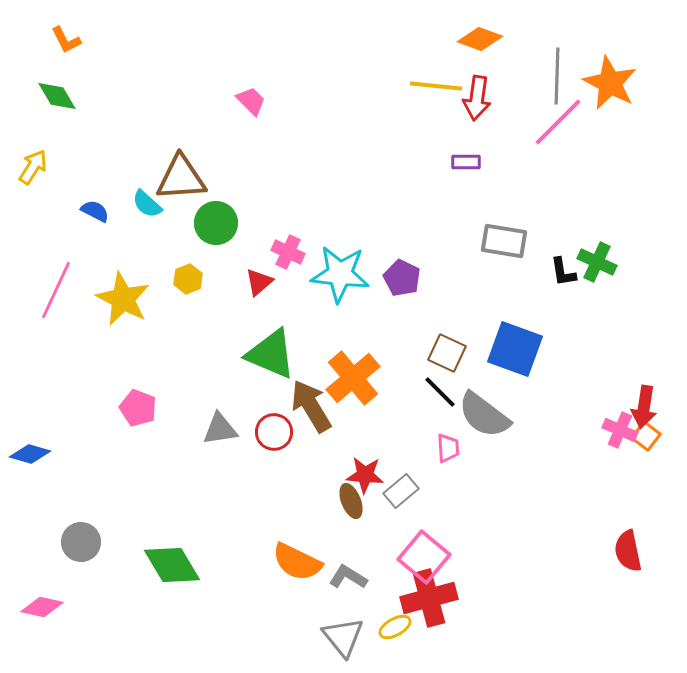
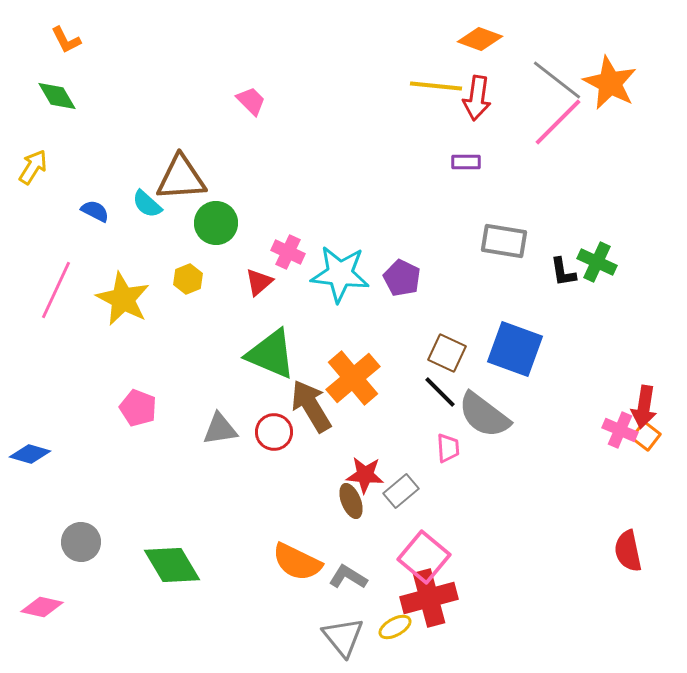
gray line at (557, 76): moved 4 px down; rotated 54 degrees counterclockwise
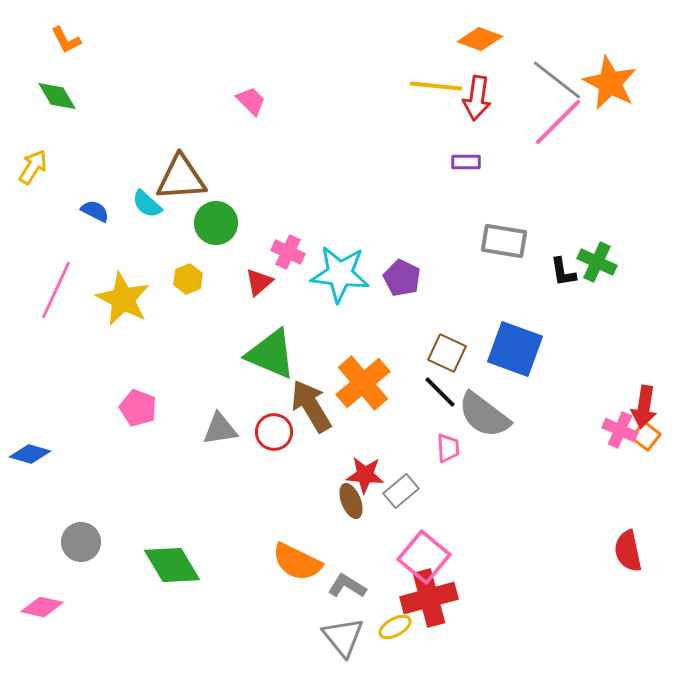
orange cross at (353, 378): moved 10 px right, 5 px down
gray L-shape at (348, 577): moved 1 px left, 9 px down
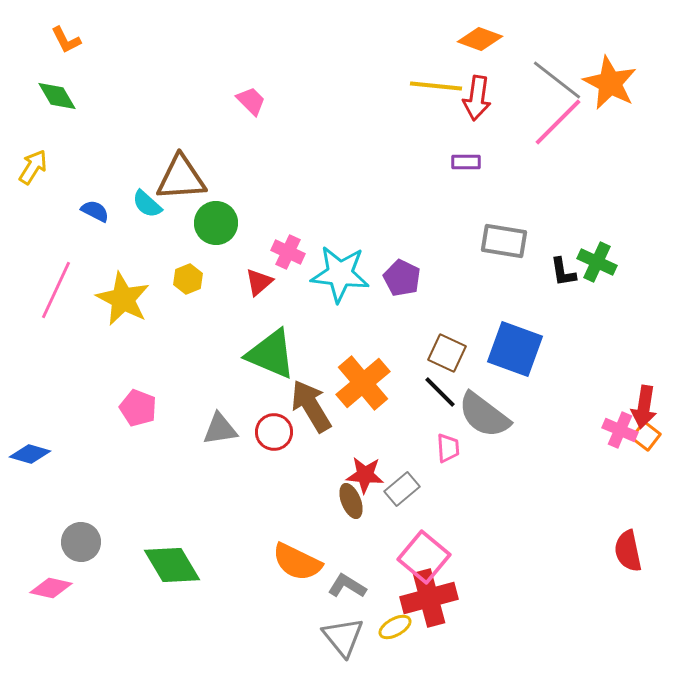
gray rectangle at (401, 491): moved 1 px right, 2 px up
pink diamond at (42, 607): moved 9 px right, 19 px up
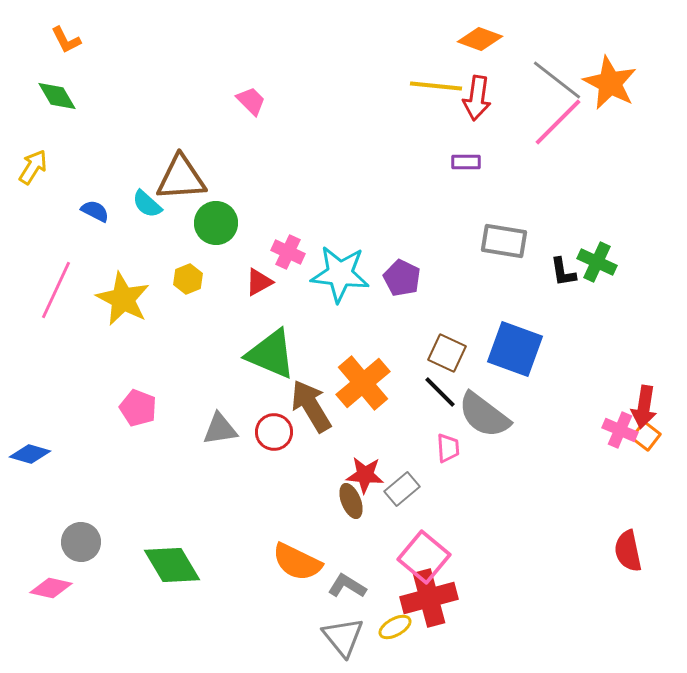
red triangle at (259, 282): rotated 12 degrees clockwise
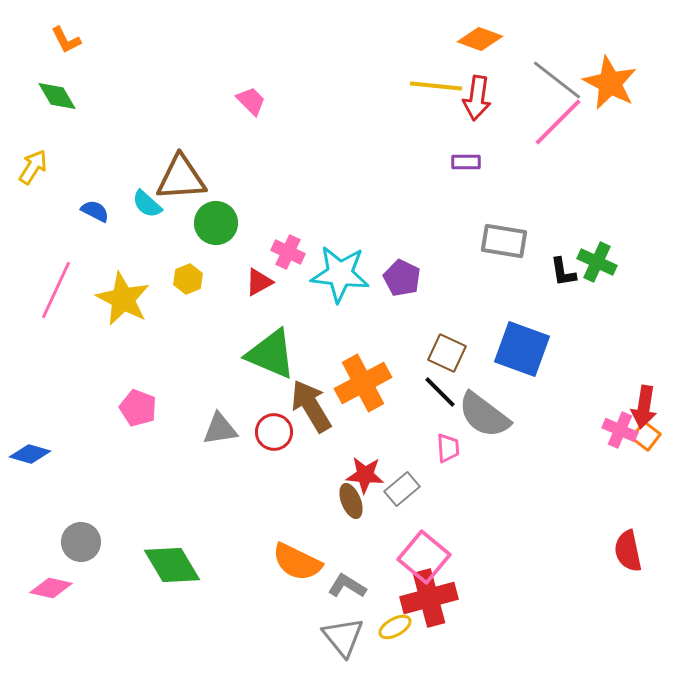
blue square at (515, 349): moved 7 px right
orange cross at (363, 383): rotated 12 degrees clockwise
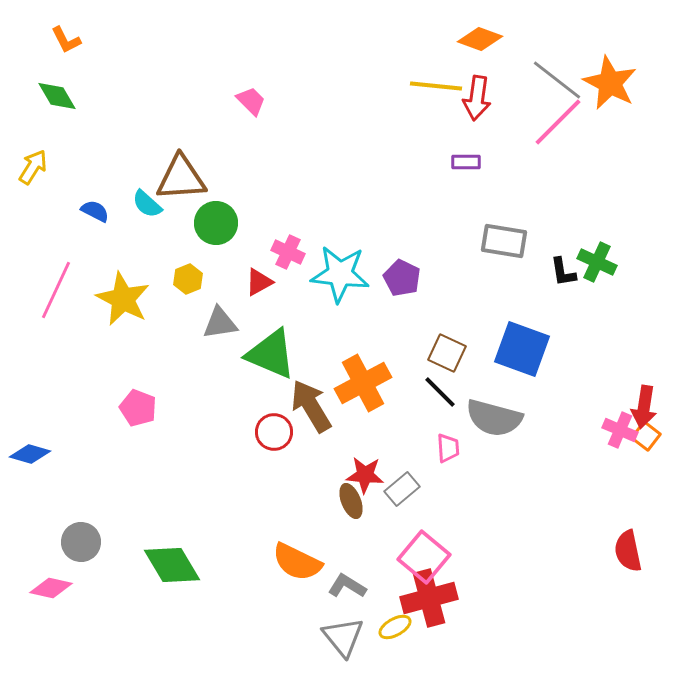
gray semicircle at (484, 415): moved 10 px right, 3 px down; rotated 22 degrees counterclockwise
gray triangle at (220, 429): moved 106 px up
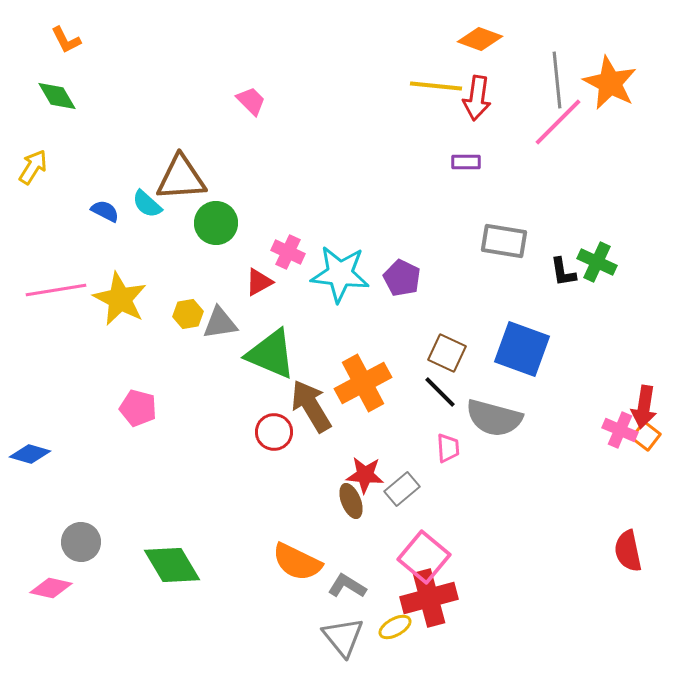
gray line at (557, 80): rotated 46 degrees clockwise
blue semicircle at (95, 211): moved 10 px right
yellow hexagon at (188, 279): moved 35 px down; rotated 12 degrees clockwise
pink line at (56, 290): rotated 56 degrees clockwise
yellow star at (123, 299): moved 3 px left
pink pentagon at (138, 408): rotated 6 degrees counterclockwise
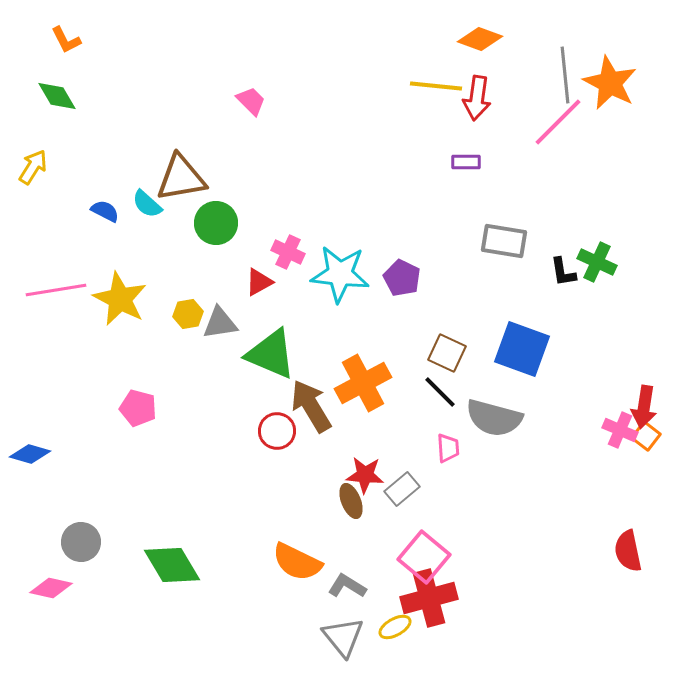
gray line at (557, 80): moved 8 px right, 5 px up
brown triangle at (181, 178): rotated 6 degrees counterclockwise
red circle at (274, 432): moved 3 px right, 1 px up
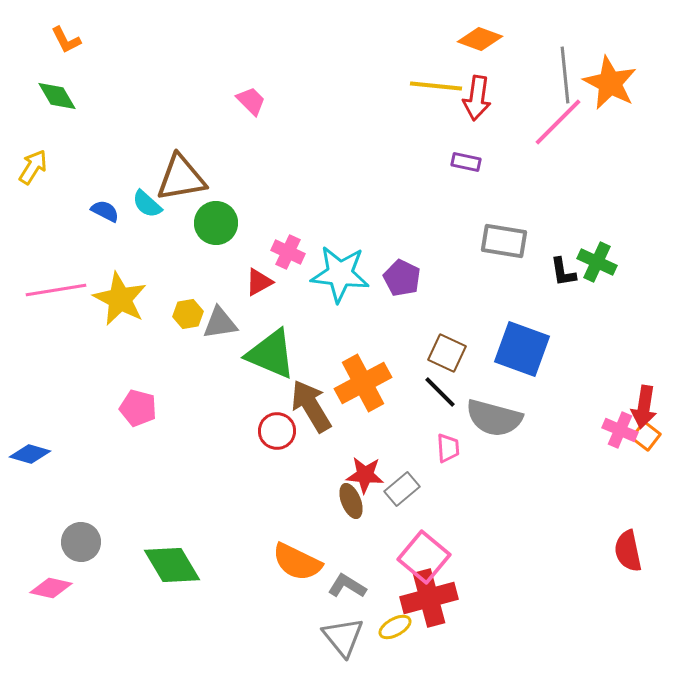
purple rectangle at (466, 162): rotated 12 degrees clockwise
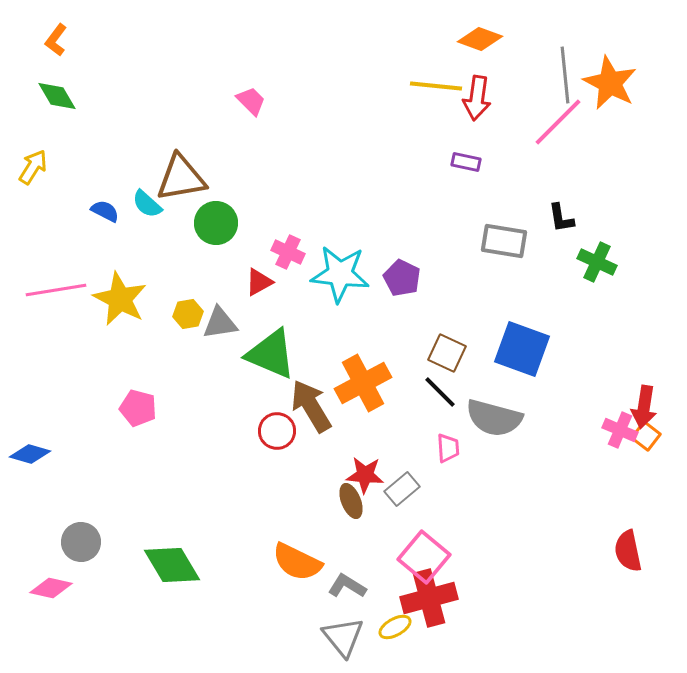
orange L-shape at (66, 40): moved 10 px left; rotated 64 degrees clockwise
black L-shape at (563, 272): moved 2 px left, 54 px up
